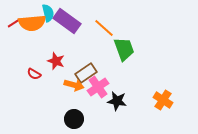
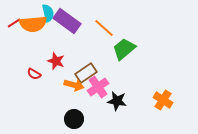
orange semicircle: moved 1 px right, 1 px down
green trapezoid: rotated 110 degrees counterclockwise
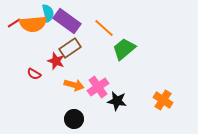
brown rectangle: moved 16 px left, 25 px up
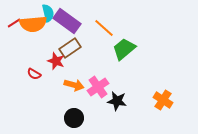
black circle: moved 1 px up
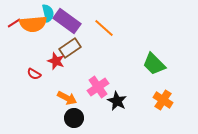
green trapezoid: moved 30 px right, 15 px down; rotated 95 degrees counterclockwise
orange arrow: moved 7 px left, 13 px down; rotated 12 degrees clockwise
black star: rotated 18 degrees clockwise
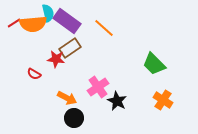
red star: moved 2 px up; rotated 12 degrees counterclockwise
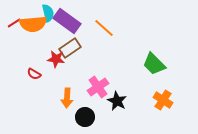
orange arrow: rotated 66 degrees clockwise
black circle: moved 11 px right, 1 px up
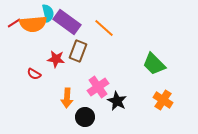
purple rectangle: moved 1 px down
brown rectangle: moved 8 px right, 3 px down; rotated 35 degrees counterclockwise
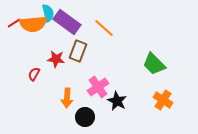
red semicircle: rotated 88 degrees clockwise
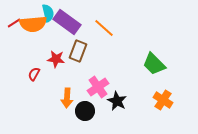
black circle: moved 6 px up
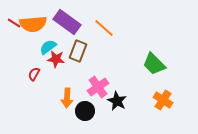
cyan semicircle: moved 34 px down; rotated 114 degrees counterclockwise
red line: rotated 64 degrees clockwise
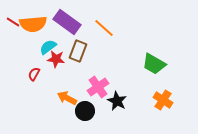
red line: moved 1 px left, 1 px up
green trapezoid: rotated 15 degrees counterclockwise
orange arrow: rotated 114 degrees clockwise
